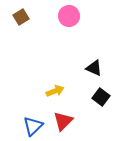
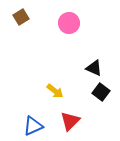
pink circle: moved 7 px down
yellow arrow: rotated 60 degrees clockwise
black square: moved 5 px up
red triangle: moved 7 px right
blue triangle: rotated 20 degrees clockwise
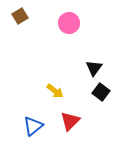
brown square: moved 1 px left, 1 px up
black triangle: rotated 42 degrees clockwise
blue triangle: rotated 15 degrees counterclockwise
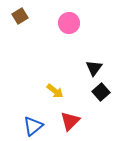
black square: rotated 12 degrees clockwise
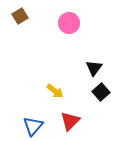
blue triangle: rotated 10 degrees counterclockwise
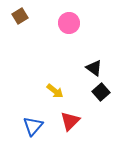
black triangle: rotated 30 degrees counterclockwise
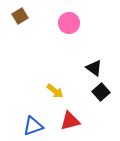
red triangle: rotated 30 degrees clockwise
blue triangle: rotated 30 degrees clockwise
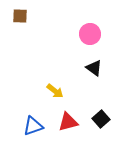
brown square: rotated 35 degrees clockwise
pink circle: moved 21 px right, 11 px down
black square: moved 27 px down
red triangle: moved 2 px left, 1 px down
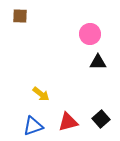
black triangle: moved 4 px right, 6 px up; rotated 36 degrees counterclockwise
yellow arrow: moved 14 px left, 3 px down
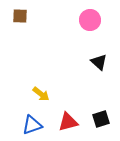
pink circle: moved 14 px up
black triangle: moved 1 px right; rotated 42 degrees clockwise
black square: rotated 24 degrees clockwise
blue triangle: moved 1 px left, 1 px up
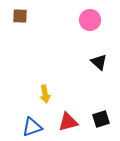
yellow arrow: moved 4 px right; rotated 42 degrees clockwise
blue triangle: moved 2 px down
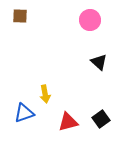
black square: rotated 18 degrees counterclockwise
blue triangle: moved 8 px left, 14 px up
